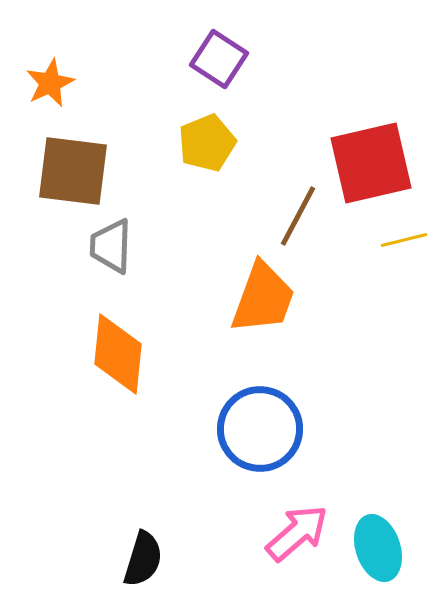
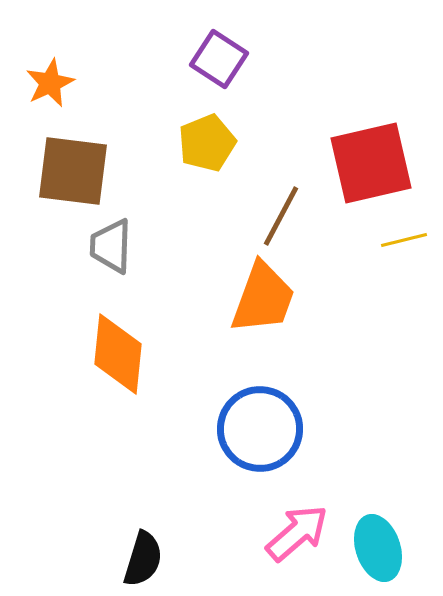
brown line: moved 17 px left
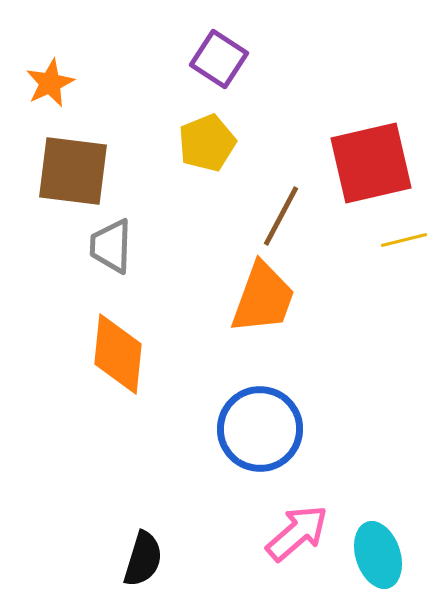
cyan ellipse: moved 7 px down
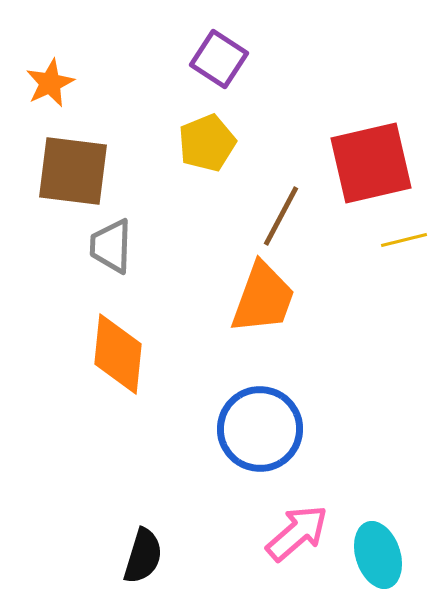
black semicircle: moved 3 px up
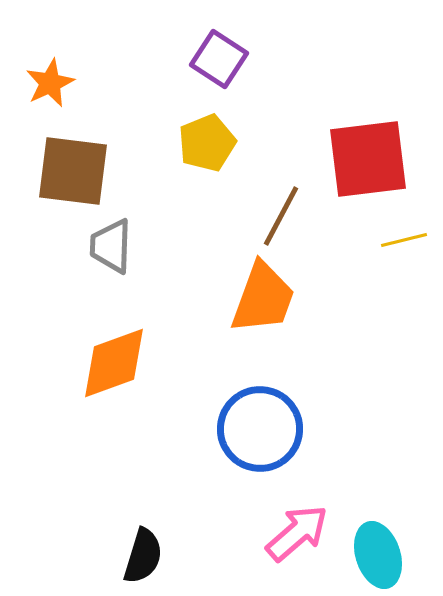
red square: moved 3 px left, 4 px up; rotated 6 degrees clockwise
orange diamond: moved 4 px left, 9 px down; rotated 64 degrees clockwise
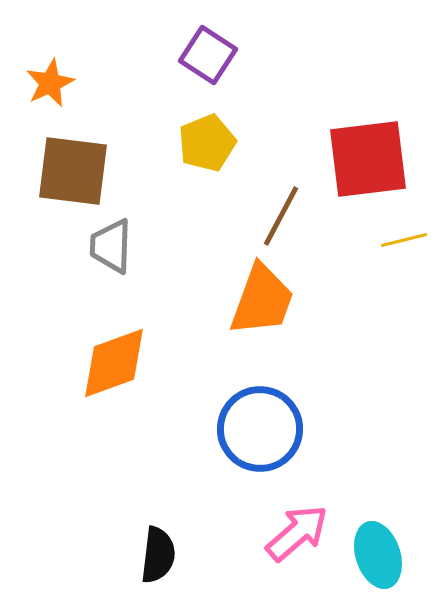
purple square: moved 11 px left, 4 px up
orange trapezoid: moved 1 px left, 2 px down
black semicircle: moved 15 px right, 1 px up; rotated 10 degrees counterclockwise
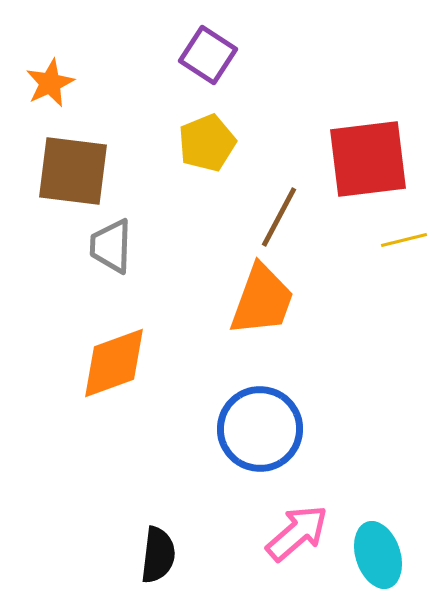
brown line: moved 2 px left, 1 px down
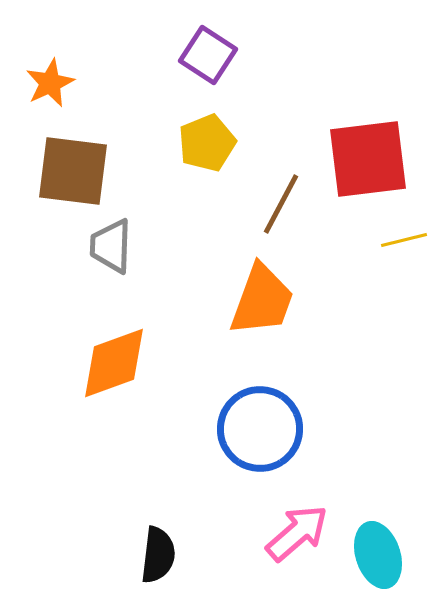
brown line: moved 2 px right, 13 px up
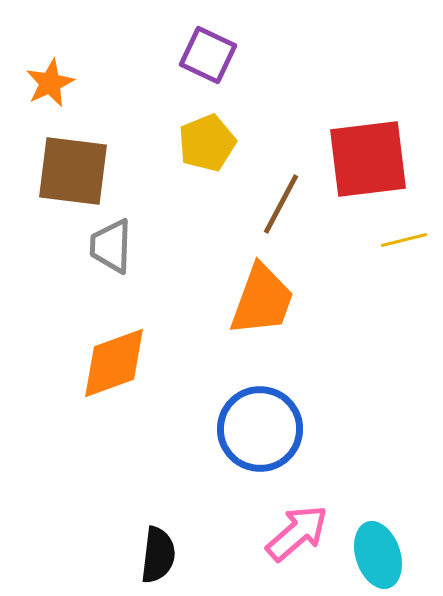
purple square: rotated 8 degrees counterclockwise
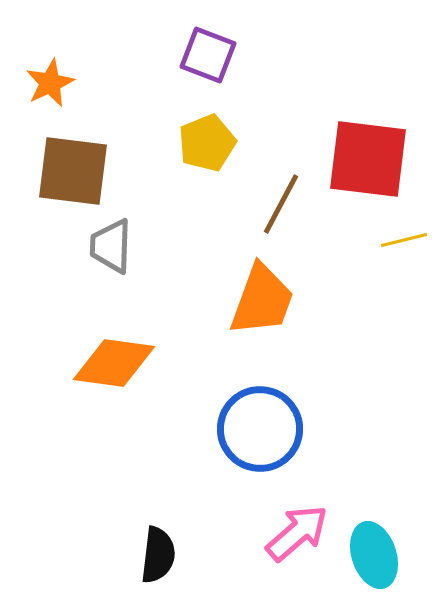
purple square: rotated 4 degrees counterclockwise
red square: rotated 14 degrees clockwise
orange diamond: rotated 28 degrees clockwise
cyan ellipse: moved 4 px left
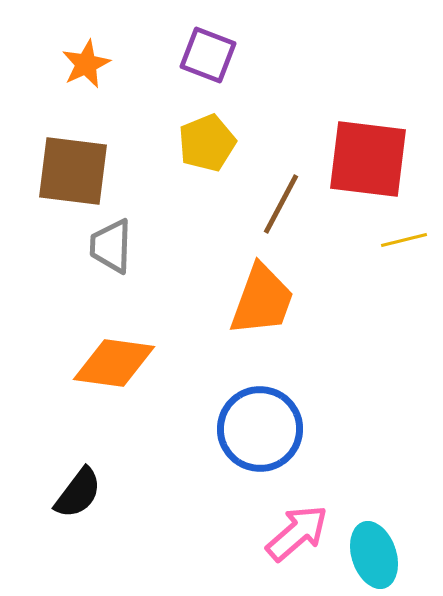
orange star: moved 36 px right, 19 px up
black semicircle: moved 80 px left, 62 px up; rotated 30 degrees clockwise
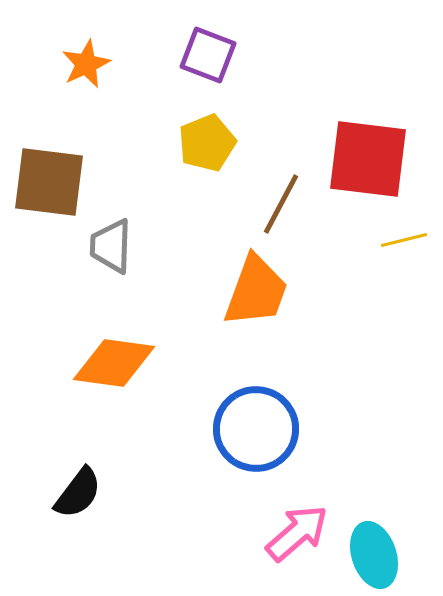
brown square: moved 24 px left, 11 px down
orange trapezoid: moved 6 px left, 9 px up
blue circle: moved 4 px left
